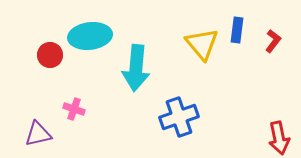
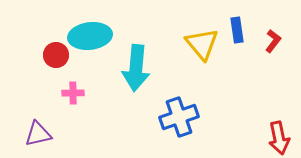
blue rectangle: rotated 15 degrees counterclockwise
red circle: moved 6 px right
pink cross: moved 1 px left, 16 px up; rotated 20 degrees counterclockwise
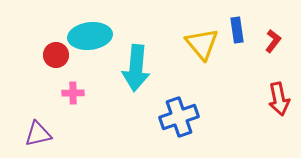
red arrow: moved 39 px up
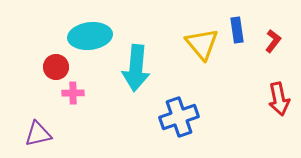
red circle: moved 12 px down
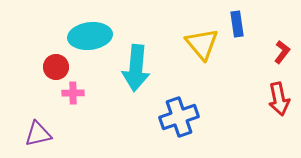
blue rectangle: moved 6 px up
red L-shape: moved 9 px right, 11 px down
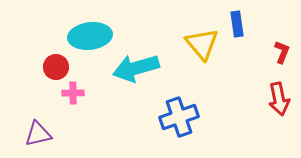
red L-shape: rotated 15 degrees counterclockwise
cyan arrow: rotated 69 degrees clockwise
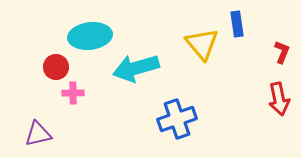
blue cross: moved 2 px left, 2 px down
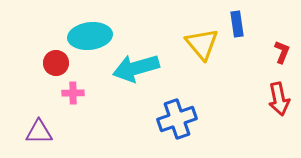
red circle: moved 4 px up
purple triangle: moved 1 px right, 2 px up; rotated 12 degrees clockwise
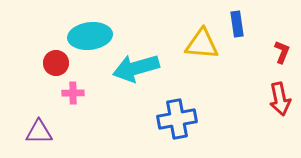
yellow triangle: rotated 45 degrees counterclockwise
red arrow: moved 1 px right
blue cross: rotated 9 degrees clockwise
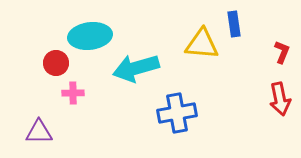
blue rectangle: moved 3 px left
blue cross: moved 6 px up
